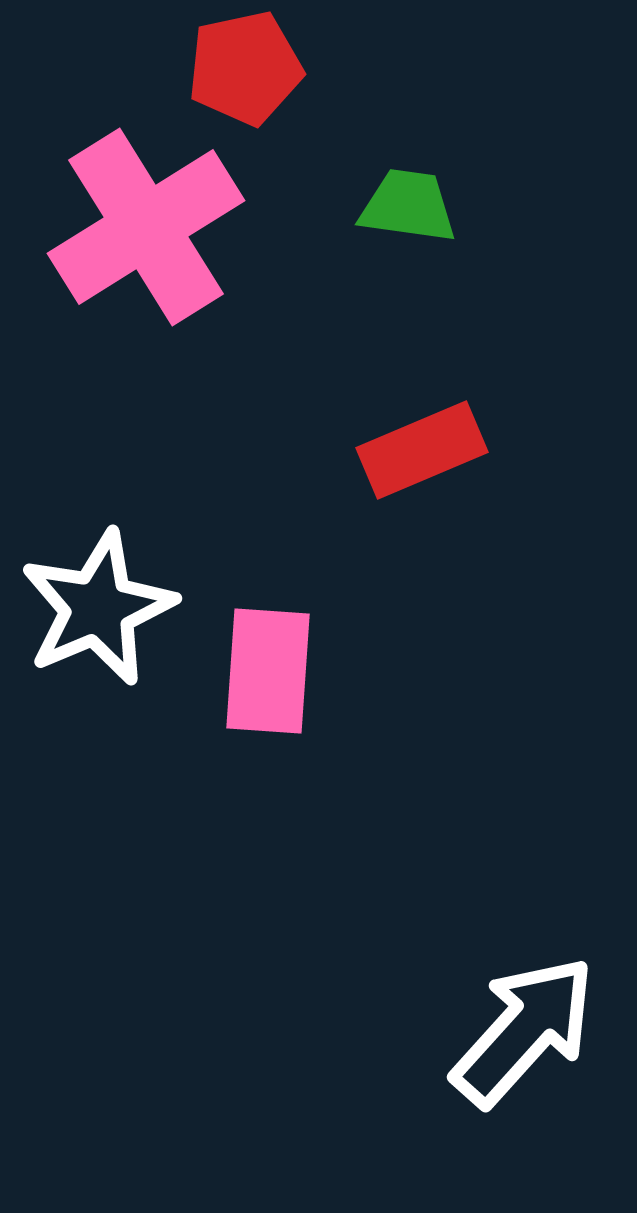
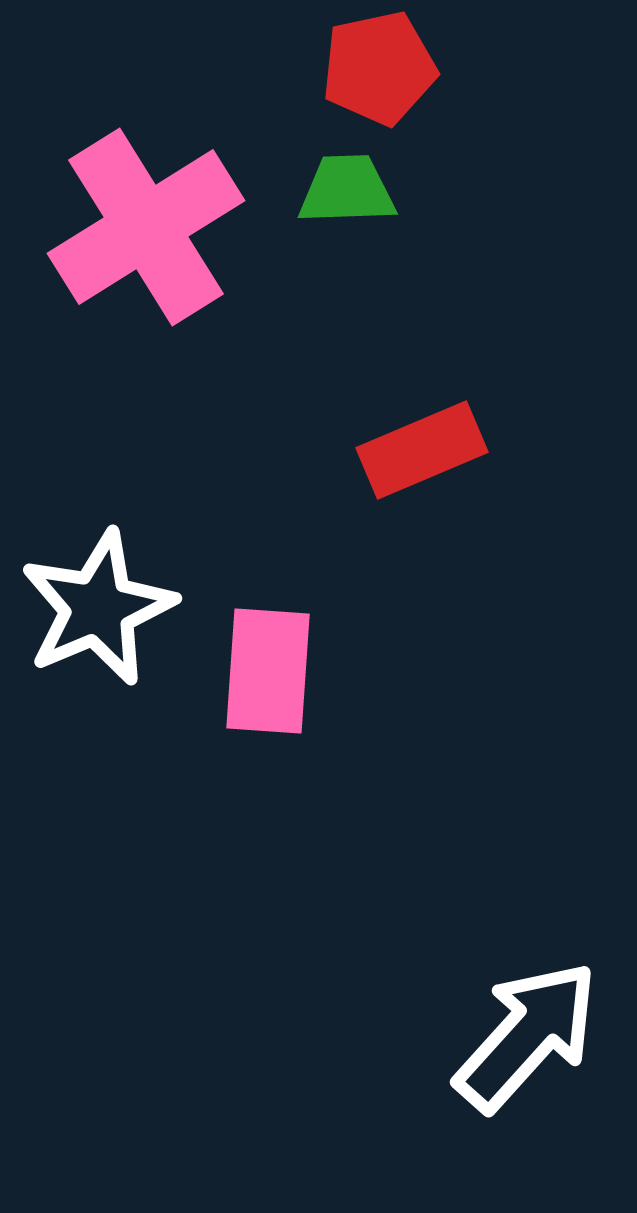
red pentagon: moved 134 px right
green trapezoid: moved 61 px left, 16 px up; rotated 10 degrees counterclockwise
white arrow: moved 3 px right, 5 px down
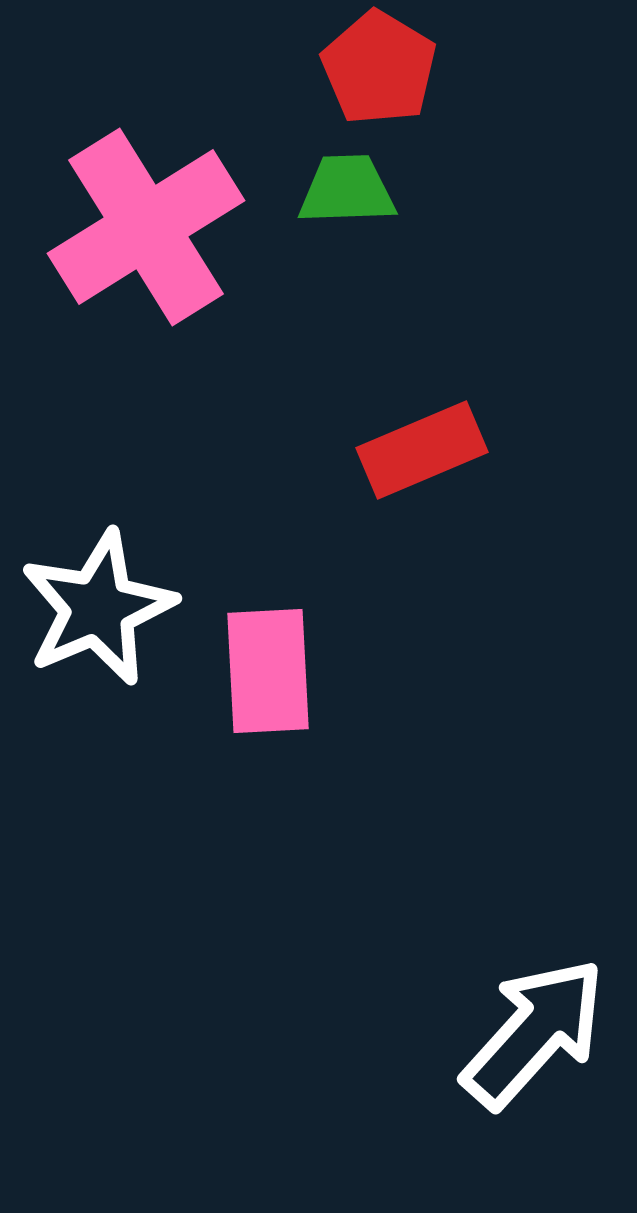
red pentagon: rotated 29 degrees counterclockwise
pink rectangle: rotated 7 degrees counterclockwise
white arrow: moved 7 px right, 3 px up
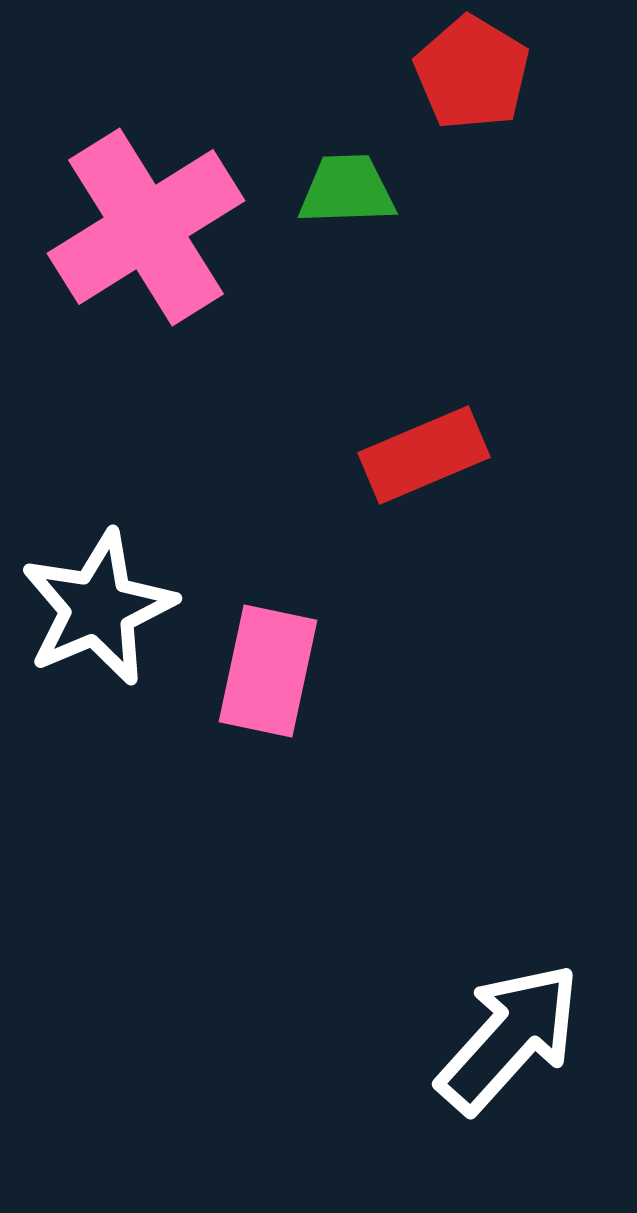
red pentagon: moved 93 px right, 5 px down
red rectangle: moved 2 px right, 5 px down
pink rectangle: rotated 15 degrees clockwise
white arrow: moved 25 px left, 5 px down
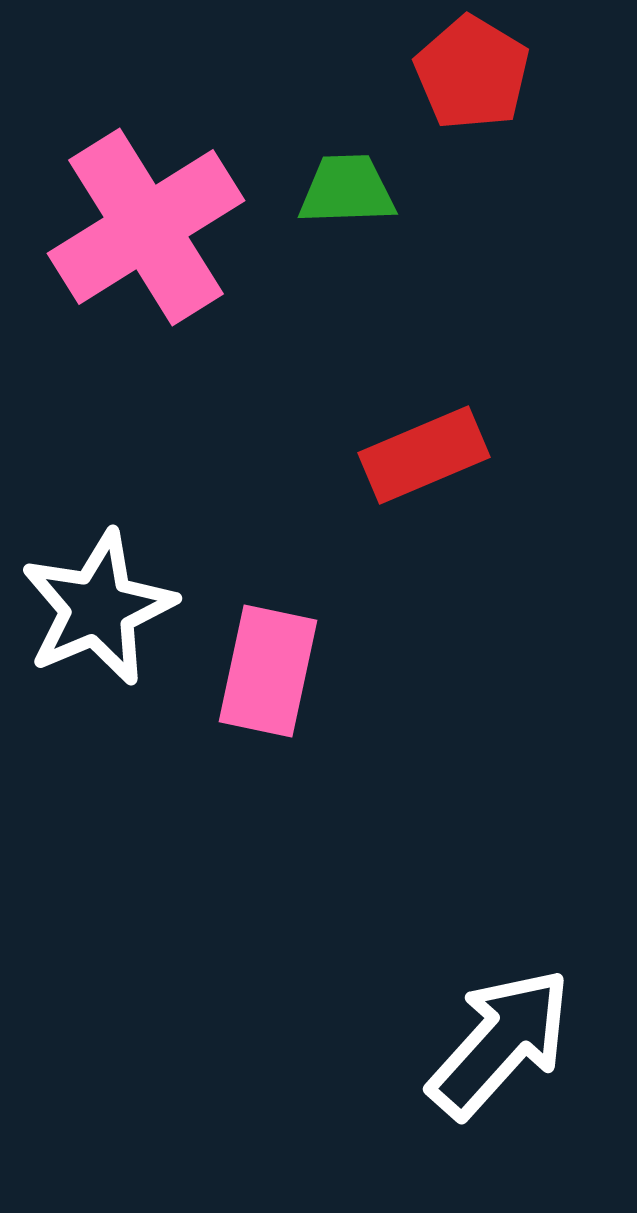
white arrow: moved 9 px left, 5 px down
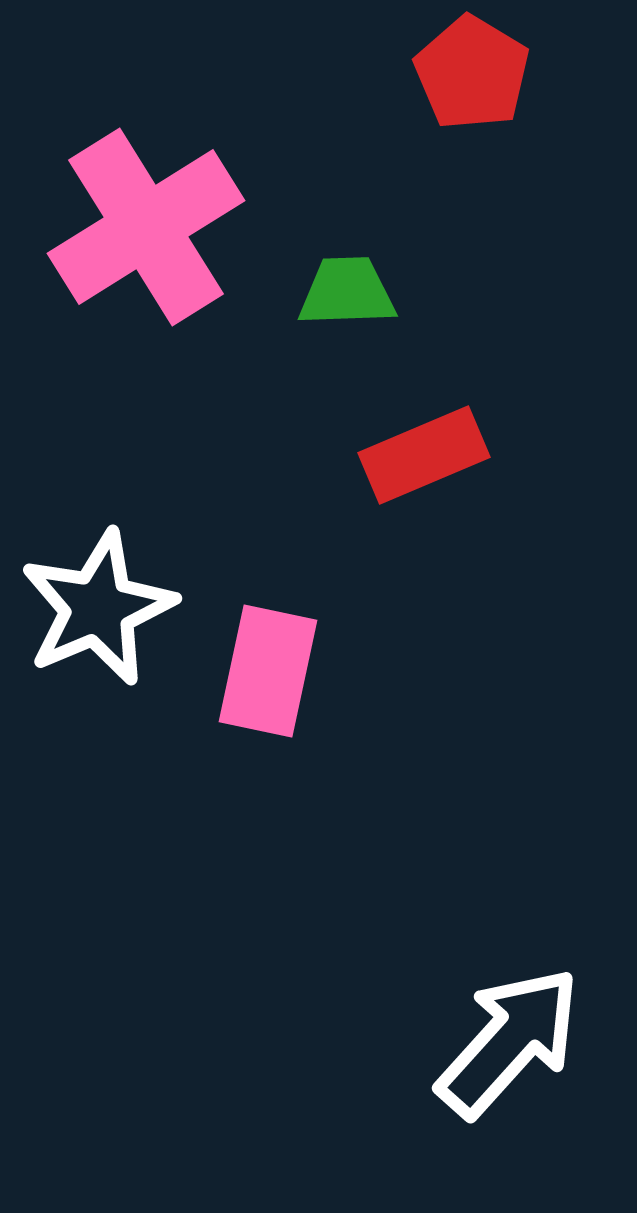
green trapezoid: moved 102 px down
white arrow: moved 9 px right, 1 px up
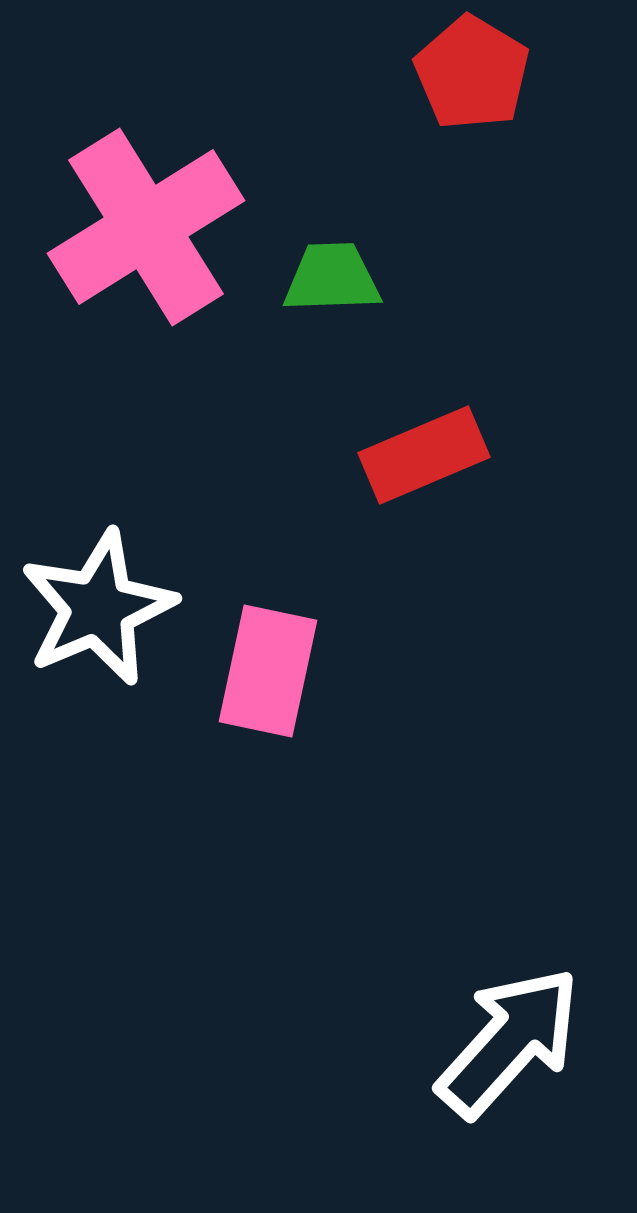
green trapezoid: moved 15 px left, 14 px up
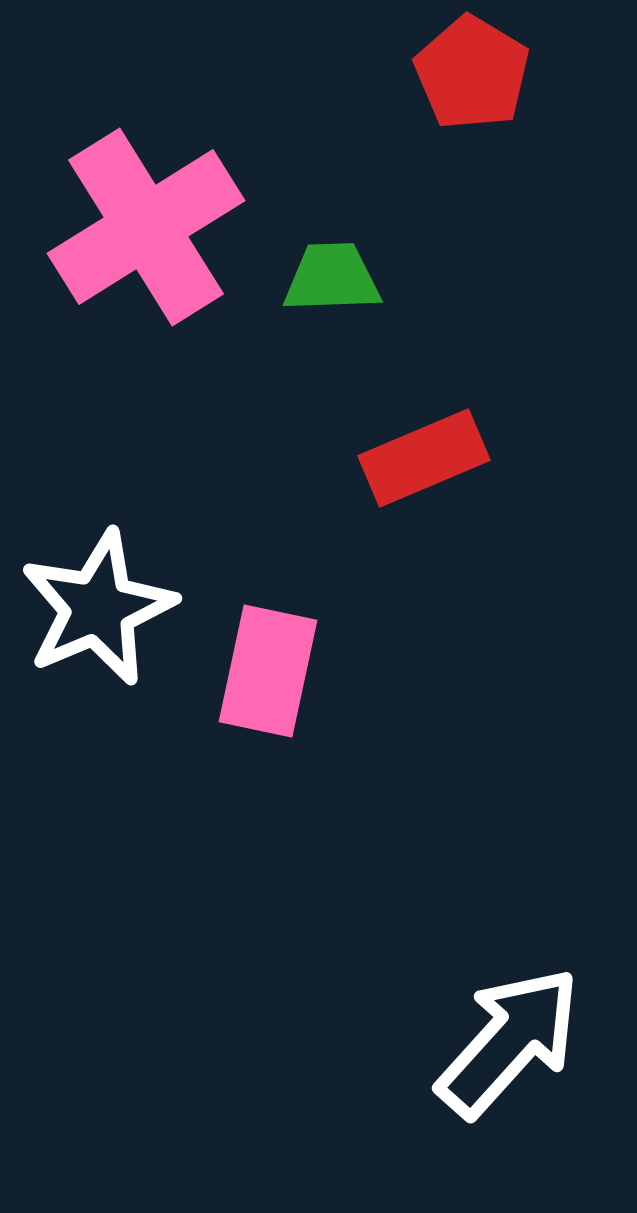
red rectangle: moved 3 px down
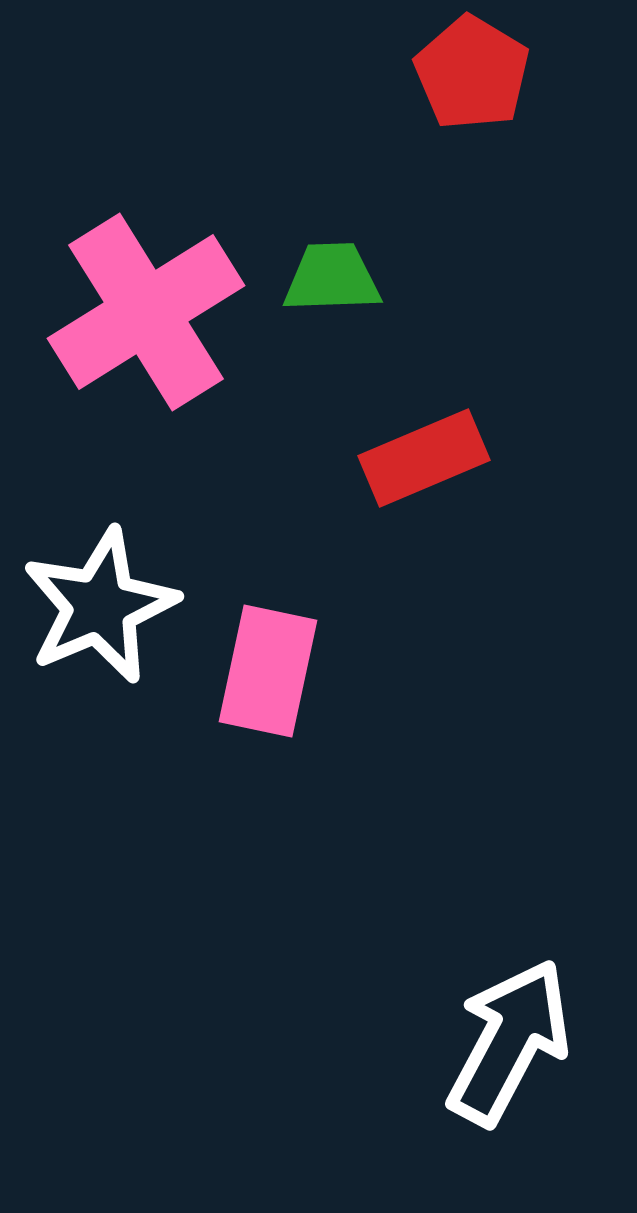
pink cross: moved 85 px down
white star: moved 2 px right, 2 px up
white arrow: rotated 14 degrees counterclockwise
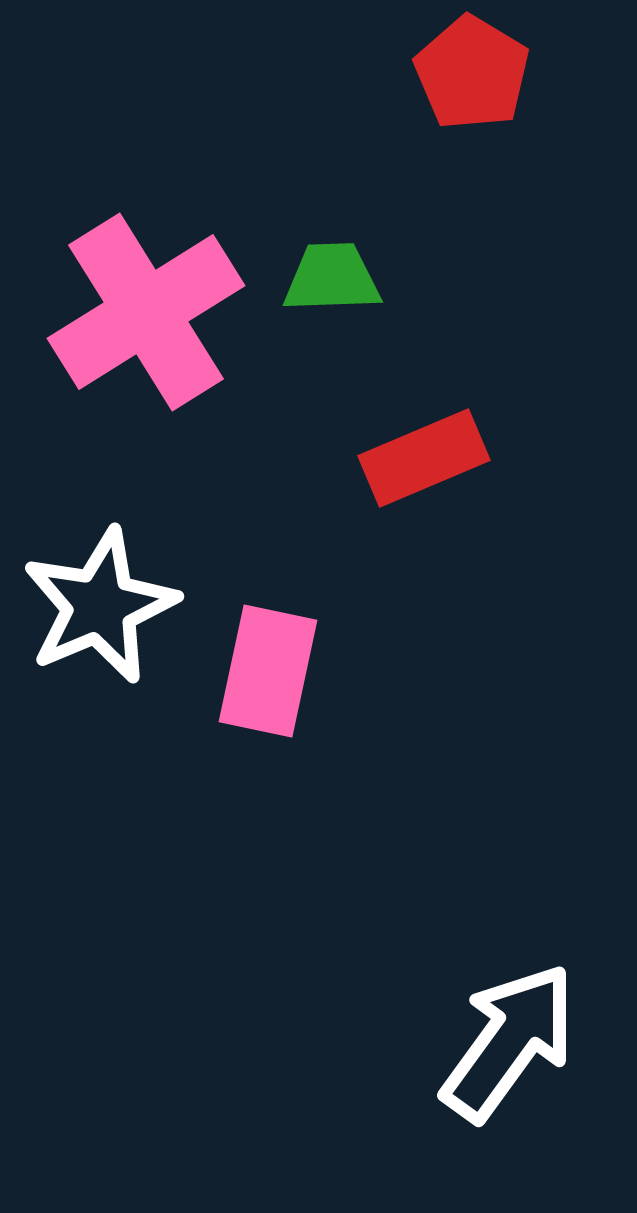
white arrow: rotated 8 degrees clockwise
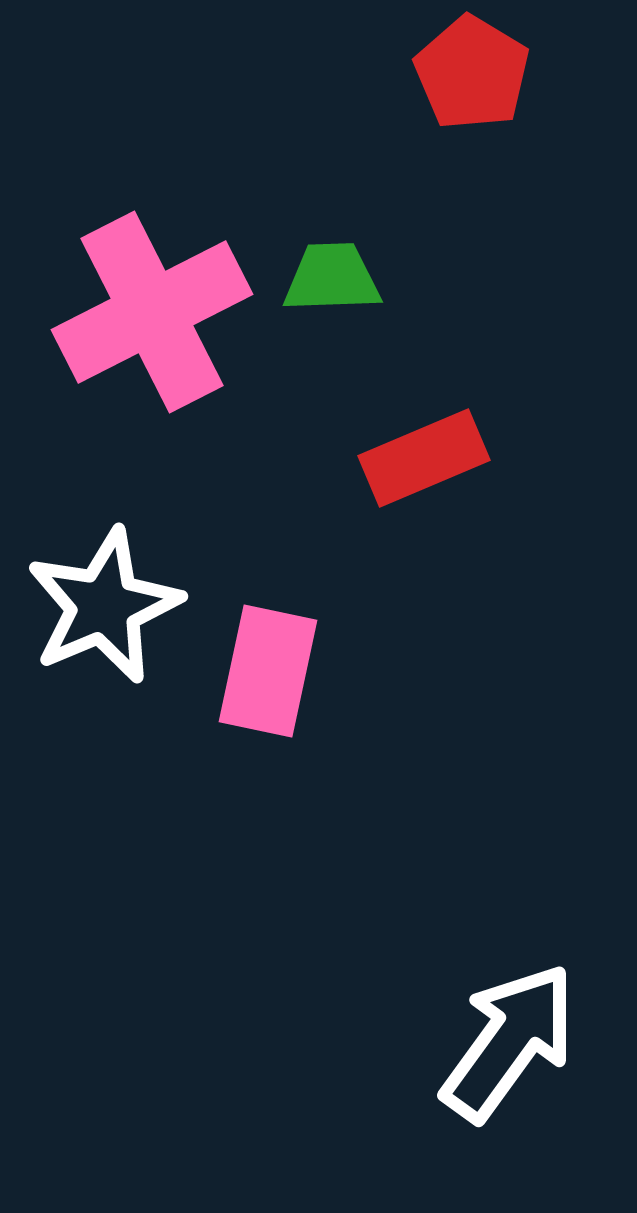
pink cross: moved 6 px right; rotated 5 degrees clockwise
white star: moved 4 px right
